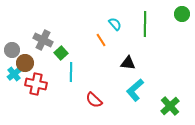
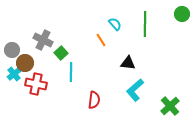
red semicircle: rotated 126 degrees counterclockwise
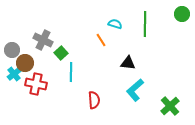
cyan semicircle: rotated 32 degrees counterclockwise
red semicircle: rotated 12 degrees counterclockwise
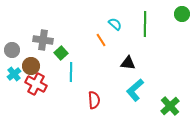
cyan semicircle: rotated 24 degrees clockwise
gray cross: rotated 18 degrees counterclockwise
brown circle: moved 6 px right, 3 px down
red cross: rotated 15 degrees clockwise
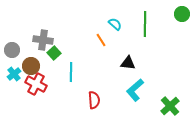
green square: moved 7 px left
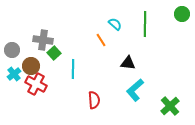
cyan line: moved 2 px right, 3 px up
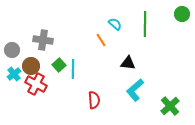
green square: moved 5 px right, 12 px down
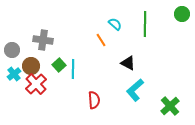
black triangle: rotated 21 degrees clockwise
red cross: rotated 20 degrees clockwise
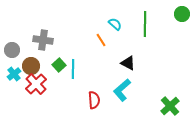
cyan L-shape: moved 13 px left
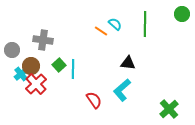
orange line: moved 9 px up; rotated 24 degrees counterclockwise
black triangle: rotated 21 degrees counterclockwise
cyan cross: moved 7 px right
red semicircle: rotated 30 degrees counterclockwise
green cross: moved 1 px left, 3 px down
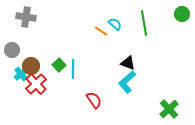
green line: moved 1 px left, 1 px up; rotated 10 degrees counterclockwise
gray cross: moved 17 px left, 23 px up
black triangle: rotated 14 degrees clockwise
cyan L-shape: moved 5 px right, 8 px up
